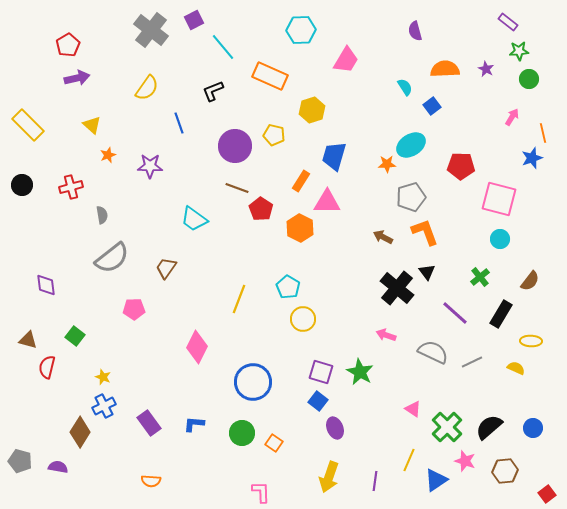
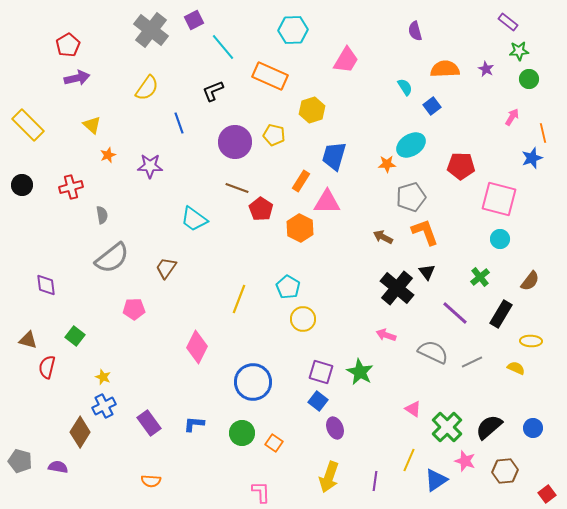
cyan hexagon at (301, 30): moved 8 px left
purple circle at (235, 146): moved 4 px up
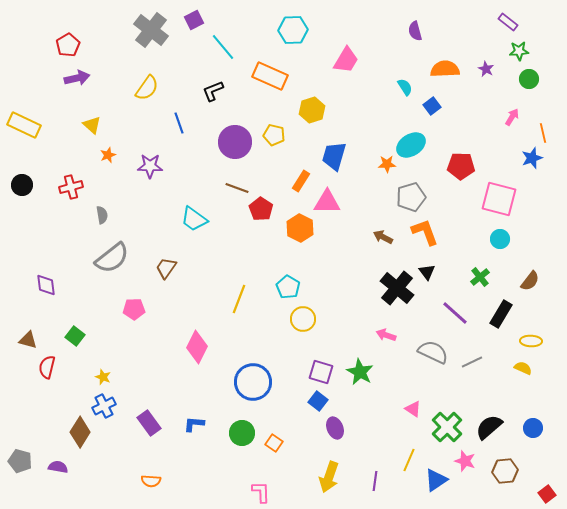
yellow rectangle at (28, 125): moved 4 px left; rotated 20 degrees counterclockwise
yellow semicircle at (516, 368): moved 7 px right
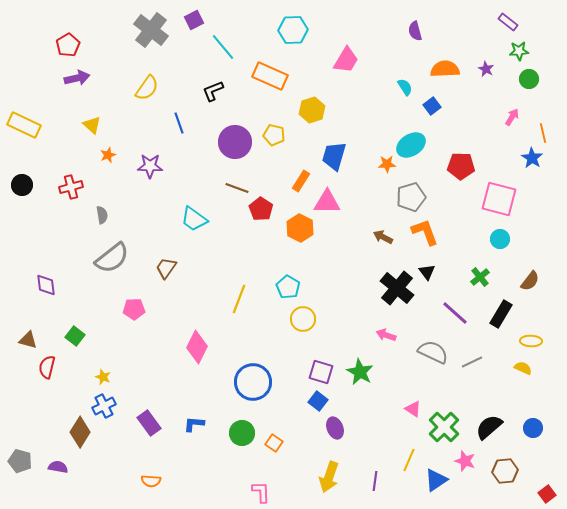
blue star at (532, 158): rotated 20 degrees counterclockwise
green cross at (447, 427): moved 3 px left
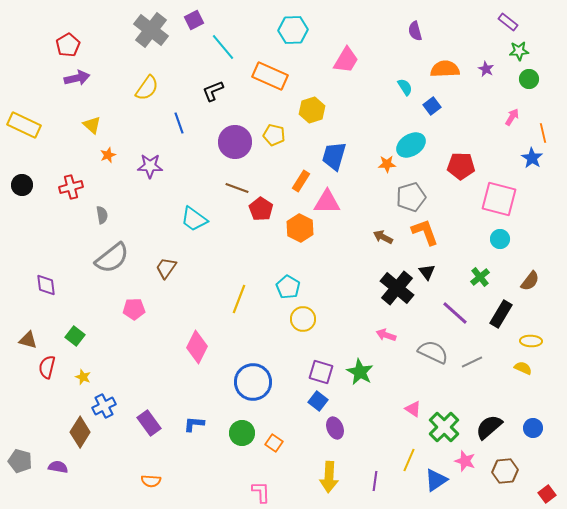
yellow star at (103, 377): moved 20 px left
yellow arrow at (329, 477): rotated 16 degrees counterclockwise
